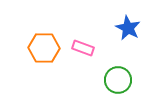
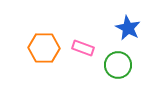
green circle: moved 15 px up
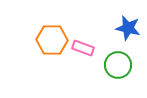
blue star: rotated 15 degrees counterclockwise
orange hexagon: moved 8 px right, 8 px up
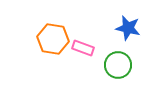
orange hexagon: moved 1 px right, 1 px up; rotated 8 degrees clockwise
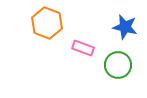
blue star: moved 3 px left, 1 px up
orange hexagon: moved 6 px left, 16 px up; rotated 12 degrees clockwise
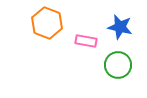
blue star: moved 5 px left
pink rectangle: moved 3 px right, 7 px up; rotated 10 degrees counterclockwise
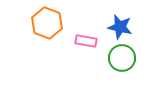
green circle: moved 4 px right, 7 px up
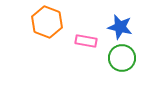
orange hexagon: moved 1 px up
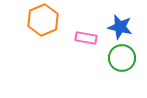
orange hexagon: moved 4 px left, 2 px up; rotated 16 degrees clockwise
pink rectangle: moved 3 px up
